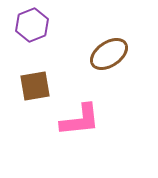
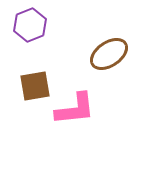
purple hexagon: moved 2 px left
pink L-shape: moved 5 px left, 11 px up
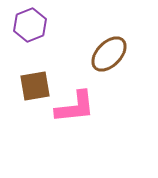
brown ellipse: rotated 12 degrees counterclockwise
pink L-shape: moved 2 px up
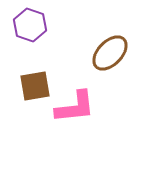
purple hexagon: rotated 20 degrees counterclockwise
brown ellipse: moved 1 px right, 1 px up
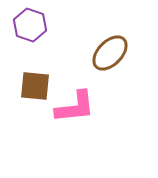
brown square: rotated 16 degrees clockwise
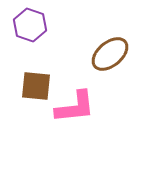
brown ellipse: moved 1 px down; rotated 6 degrees clockwise
brown square: moved 1 px right
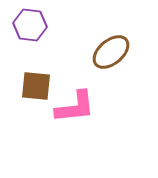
purple hexagon: rotated 12 degrees counterclockwise
brown ellipse: moved 1 px right, 2 px up
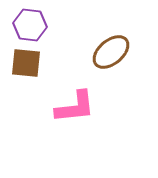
brown square: moved 10 px left, 23 px up
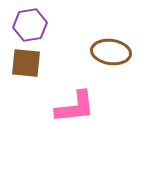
purple hexagon: rotated 16 degrees counterclockwise
brown ellipse: rotated 48 degrees clockwise
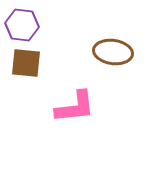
purple hexagon: moved 8 px left; rotated 16 degrees clockwise
brown ellipse: moved 2 px right
